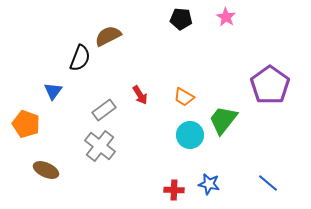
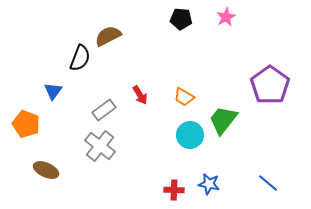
pink star: rotated 12 degrees clockwise
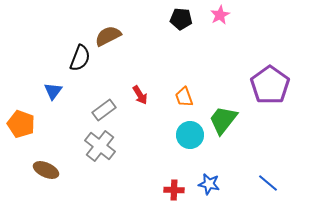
pink star: moved 6 px left, 2 px up
orange trapezoid: rotated 40 degrees clockwise
orange pentagon: moved 5 px left
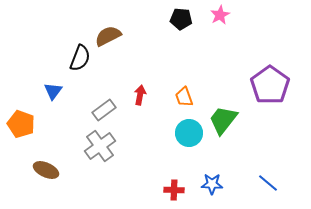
red arrow: rotated 138 degrees counterclockwise
cyan circle: moved 1 px left, 2 px up
gray cross: rotated 16 degrees clockwise
blue star: moved 3 px right; rotated 10 degrees counterclockwise
